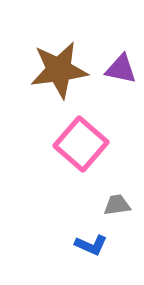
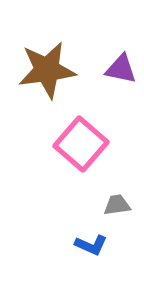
brown star: moved 12 px left
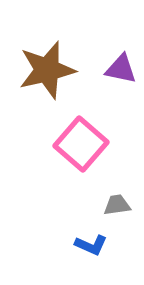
brown star: rotated 6 degrees counterclockwise
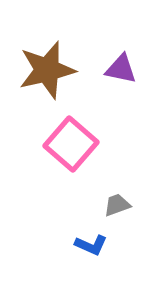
pink square: moved 10 px left
gray trapezoid: rotated 12 degrees counterclockwise
